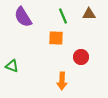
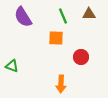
orange arrow: moved 1 px left, 3 px down
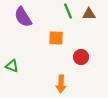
green line: moved 5 px right, 5 px up
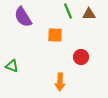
orange square: moved 1 px left, 3 px up
orange arrow: moved 1 px left, 2 px up
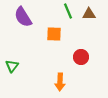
orange square: moved 1 px left, 1 px up
green triangle: rotated 48 degrees clockwise
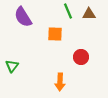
orange square: moved 1 px right
